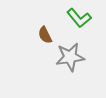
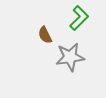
green L-shape: rotated 95 degrees counterclockwise
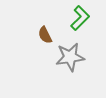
green L-shape: moved 1 px right
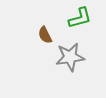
green L-shape: rotated 30 degrees clockwise
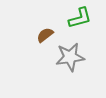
brown semicircle: rotated 78 degrees clockwise
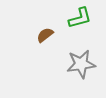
gray star: moved 11 px right, 7 px down
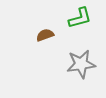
brown semicircle: rotated 18 degrees clockwise
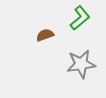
green L-shape: rotated 25 degrees counterclockwise
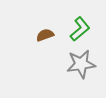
green L-shape: moved 11 px down
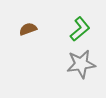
brown semicircle: moved 17 px left, 6 px up
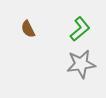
brown semicircle: rotated 96 degrees counterclockwise
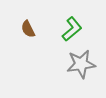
green L-shape: moved 8 px left
